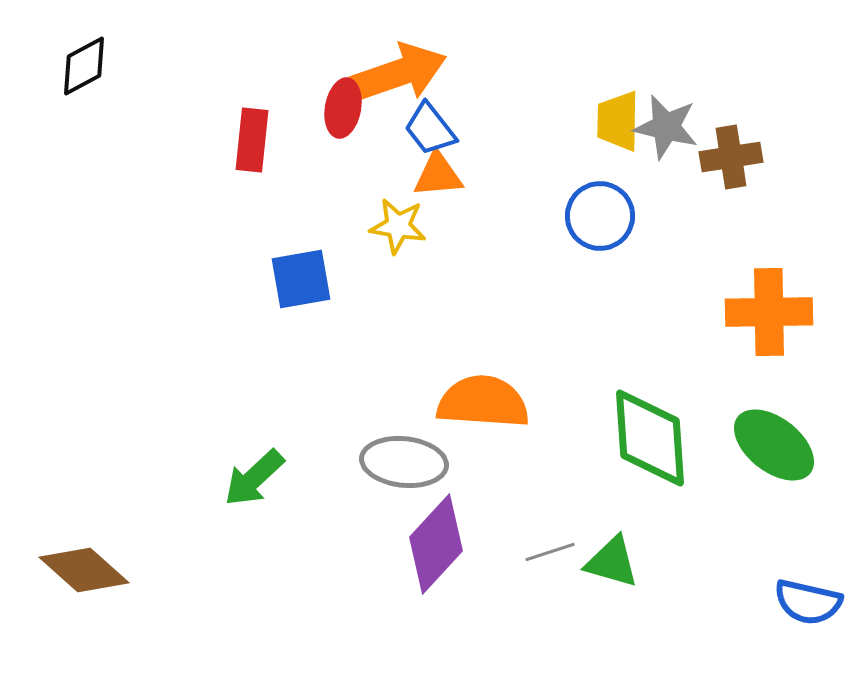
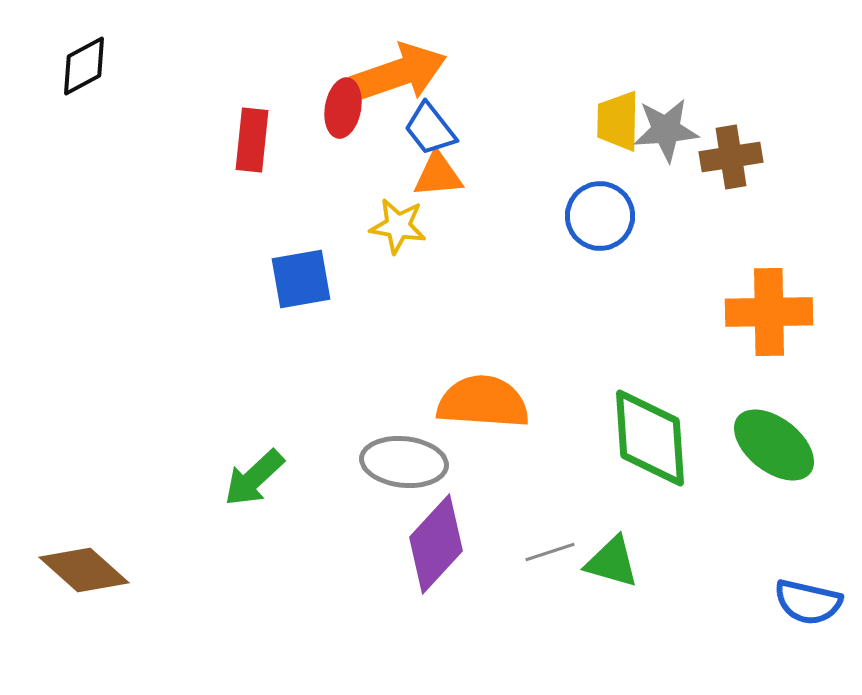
gray star: moved 3 px down; rotated 18 degrees counterclockwise
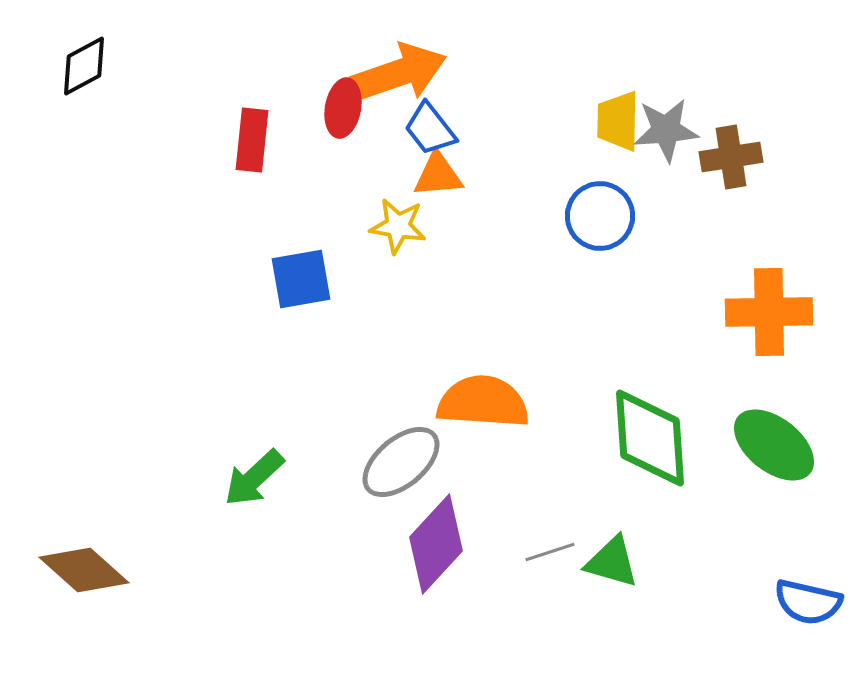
gray ellipse: moved 3 px left; rotated 46 degrees counterclockwise
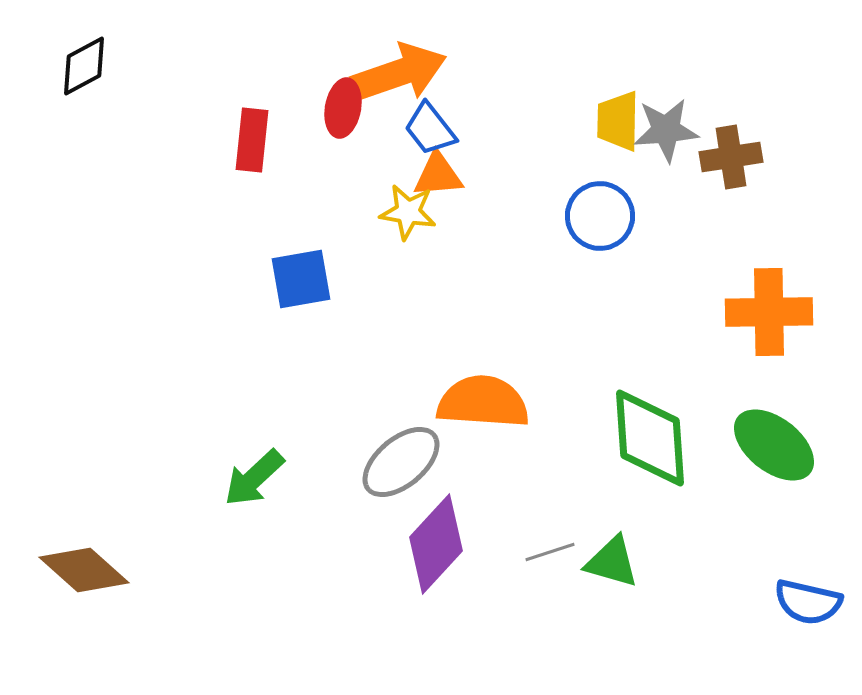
yellow star: moved 10 px right, 14 px up
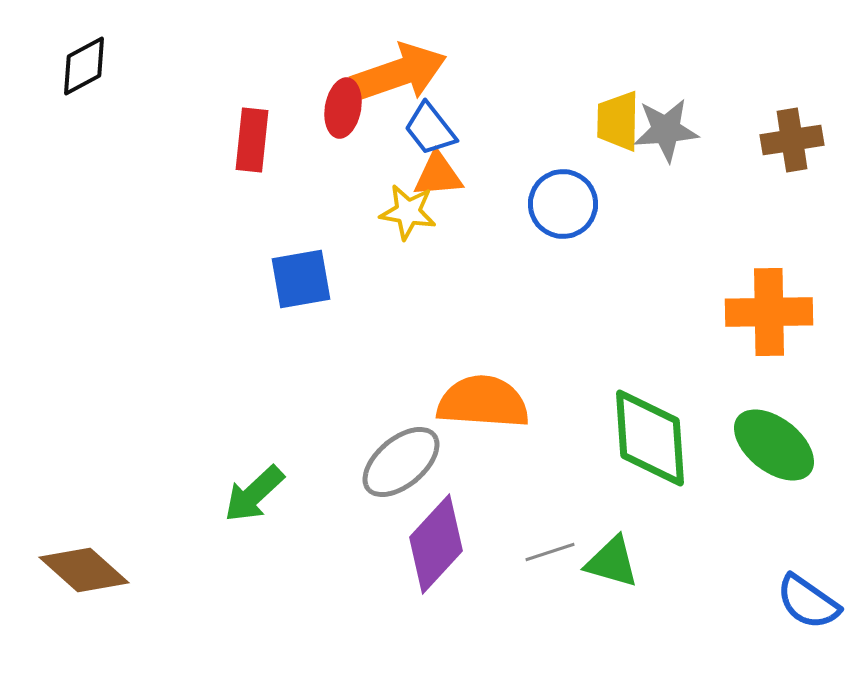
brown cross: moved 61 px right, 17 px up
blue circle: moved 37 px left, 12 px up
green arrow: moved 16 px down
blue semicircle: rotated 22 degrees clockwise
